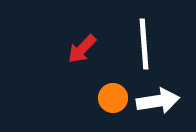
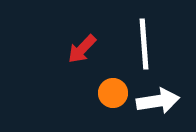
orange circle: moved 5 px up
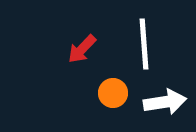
white arrow: moved 7 px right, 1 px down
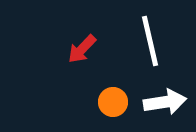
white line: moved 6 px right, 3 px up; rotated 9 degrees counterclockwise
orange circle: moved 9 px down
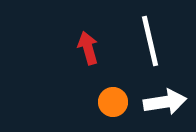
red arrow: moved 6 px right, 1 px up; rotated 120 degrees clockwise
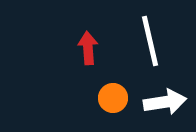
red arrow: rotated 12 degrees clockwise
orange circle: moved 4 px up
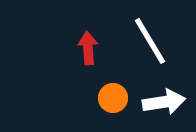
white line: rotated 18 degrees counterclockwise
white arrow: moved 1 px left
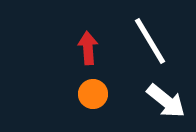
orange circle: moved 20 px left, 4 px up
white arrow: moved 2 px right, 1 px up; rotated 48 degrees clockwise
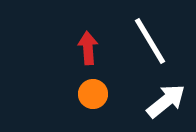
white arrow: rotated 78 degrees counterclockwise
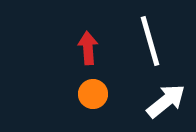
white line: rotated 15 degrees clockwise
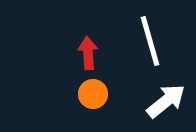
red arrow: moved 5 px down
